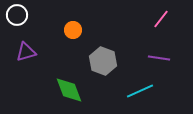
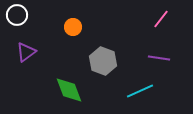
orange circle: moved 3 px up
purple triangle: rotated 20 degrees counterclockwise
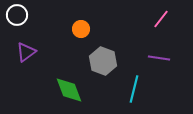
orange circle: moved 8 px right, 2 px down
cyan line: moved 6 px left, 2 px up; rotated 52 degrees counterclockwise
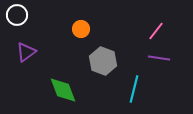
pink line: moved 5 px left, 12 px down
green diamond: moved 6 px left
